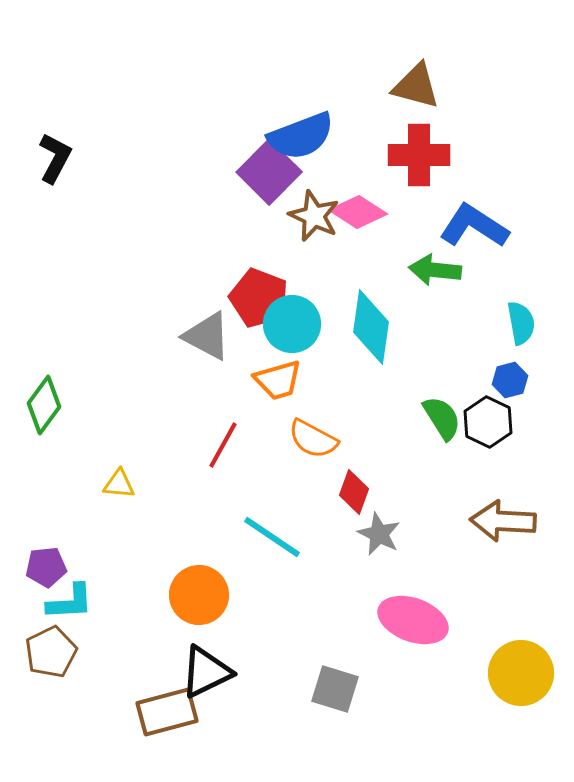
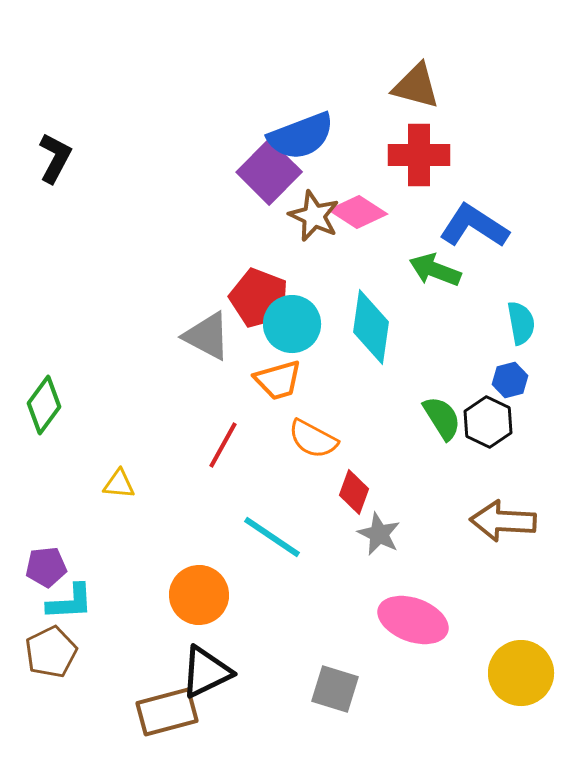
green arrow: rotated 15 degrees clockwise
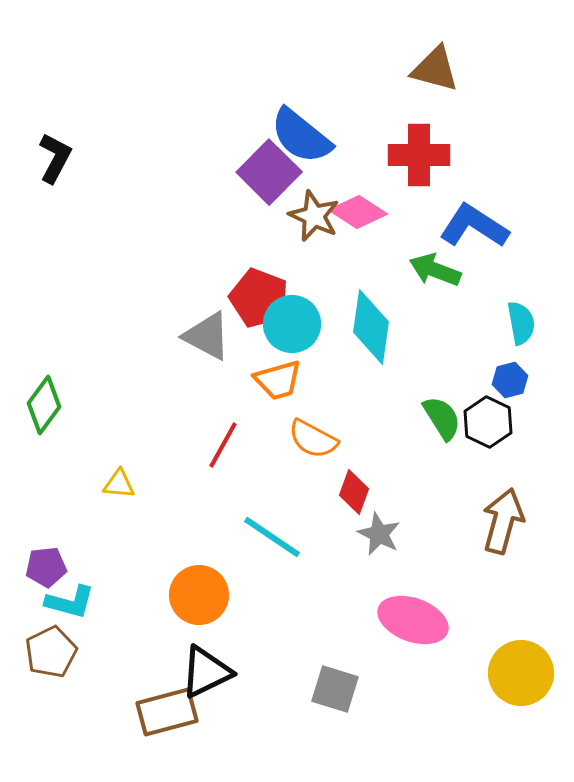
brown triangle: moved 19 px right, 17 px up
blue semicircle: rotated 60 degrees clockwise
brown arrow: rotated 102 degrees clockwise
cyan L-shape: rotated 18 degrees clockwise
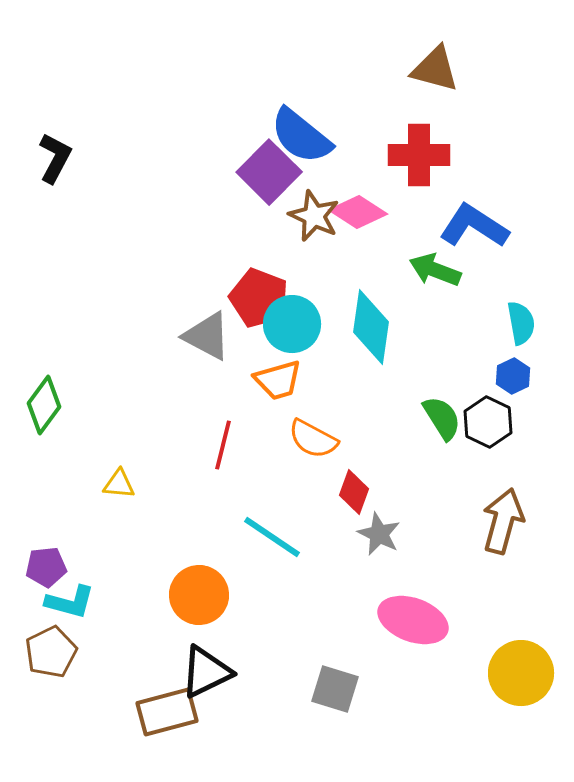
blue hexagon: moved 3 px right, 4 px up; rotated 12 degrees counterclockwise
red line: rotated 15 degrees counterclockwise
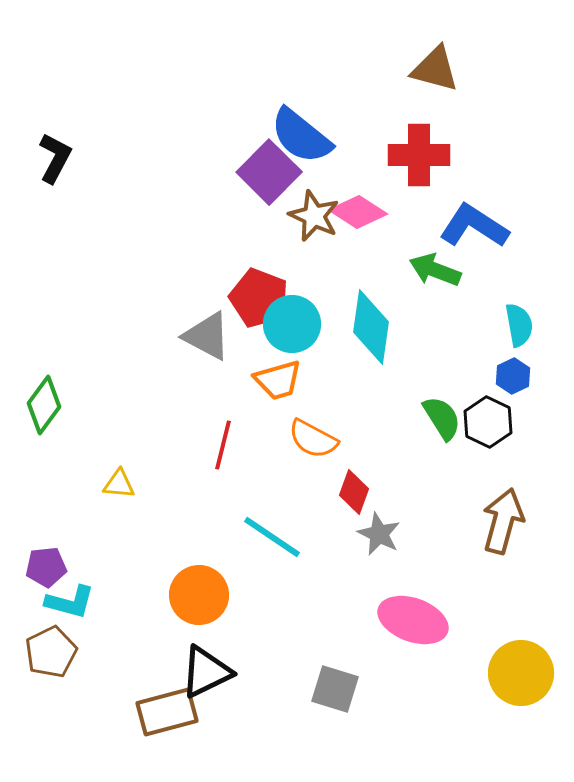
cyan semicircle: moved 2 px left, 2 px down
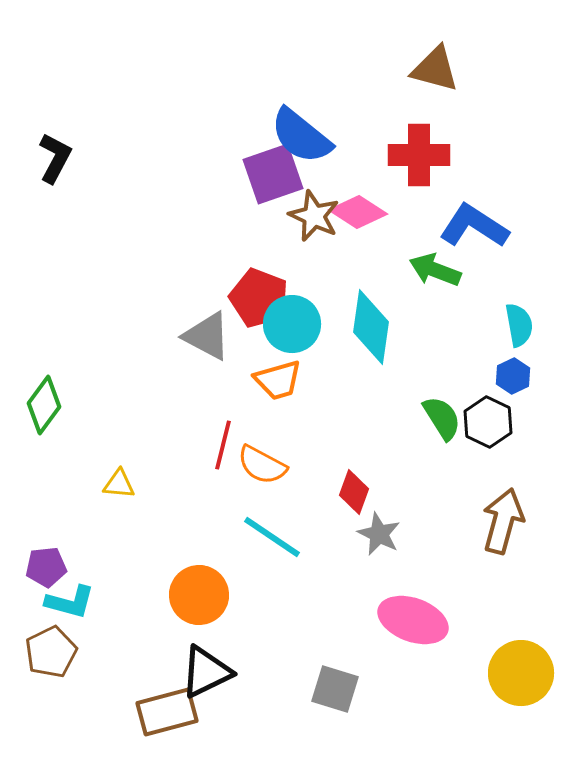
purple square: moved 4 px right, 2 px down; rotated 26 degrees clockwise
orange semicircle: moved 51 px left, 26 px down
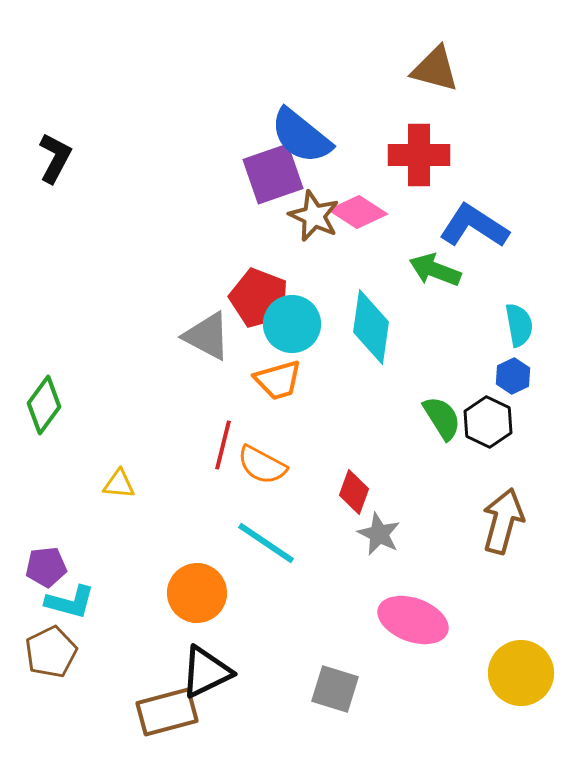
cyan line: moved 6 px left, 6 px down
orange circle: moved 2 px left, 2 px up
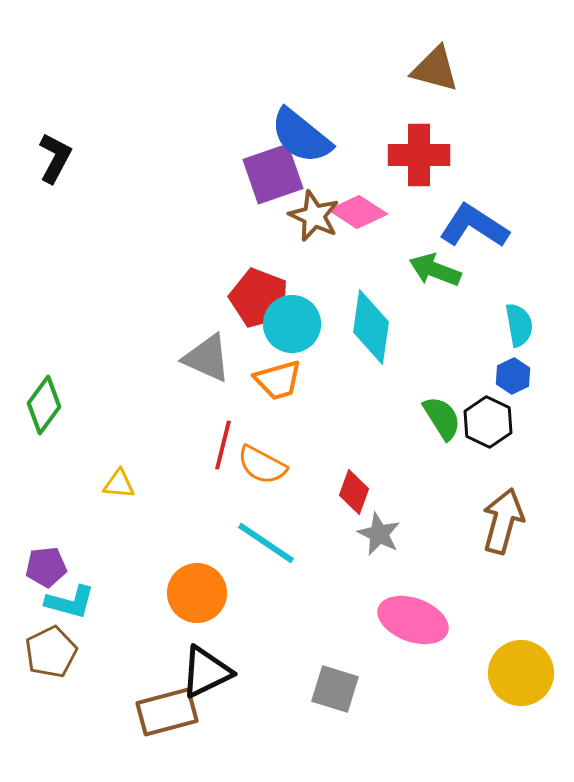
gray triangle: moved 22 px down; rotated 4 degrees counterclockwise
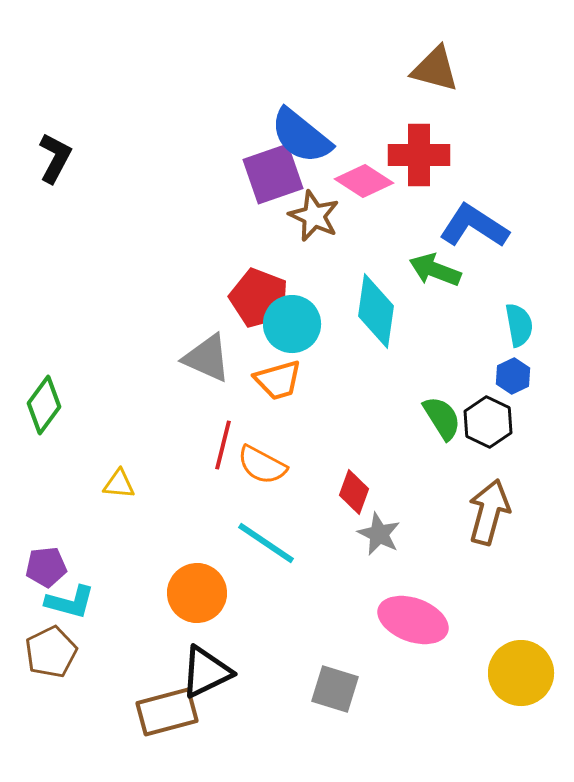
pink diamond: moved 6 px right, 31 px up
cyan diamond: moved 5 px right, 16 px up
brown arrow: moved 14 px left, 9 px up
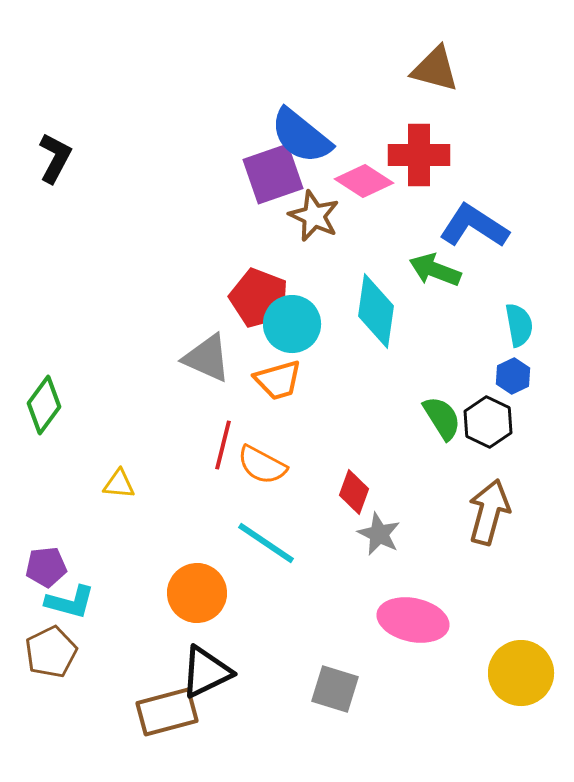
pink ellipse: rotated 8 degrees counterclockwise
